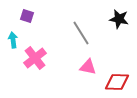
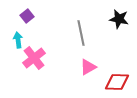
purple square: rotated 32 degrees clockwise
gray line: rotated 20 degrees clockwise
cyan arrow: moved 5 px right
pink cross: moved 1 px left
pink triangle: rotated 42 degrees counterclockwise
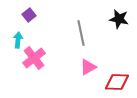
purple square: moved 2 px right, 1 px up
cyan arrow: rotated 14 degrees clockwise
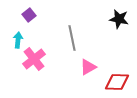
gray line: moved 9 px left, 5 px down
pink cross: moved 1 px down
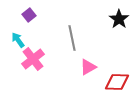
black star: rotated 24 degrees clockwise
cyan arrow: rotated 42 degrees counterclockwise
pink cross: moved 1 px left
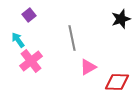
black star: moved 2 px right; rotated 18 degrees clockwise
pink cross: moved 2 px left, 2 px down
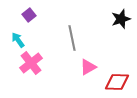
pink cross: moved 2 px down
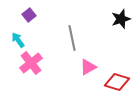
red diamond: rotated 15 degrees clockwise
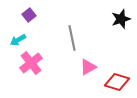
cyan arrow: rotated 84 degrees counterclockwise
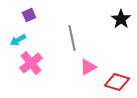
purple square: rotated 16 degrees clockwise
black star: rotated 18 degrees counterclockwise
